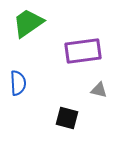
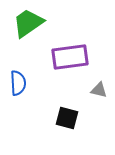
purple rectangle: moved 13 px left, 6 px down
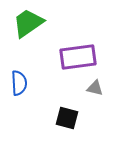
purple rectangle: moved 8 px right
blue semicircle: moved 1 px right
gray triangle: moved 4 px left, 2 px up
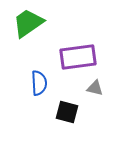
blue semicircle: moved 20 px right
black square: moved 6 px up
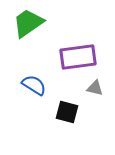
blue semicircle: moved 5 px left, 2 px down; rotated 55 degrees counterclockwise
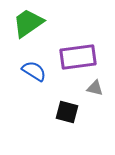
blue semicircle: moved 14 px up
